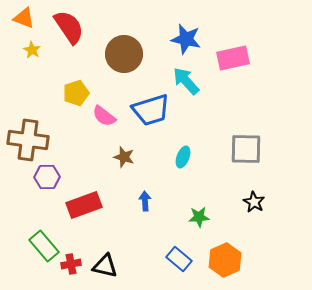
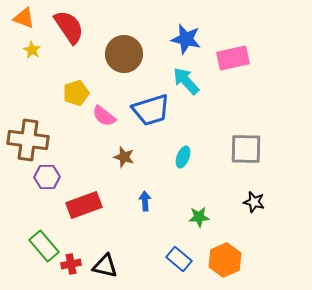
black star: rotated 15 degrees counterclockwise
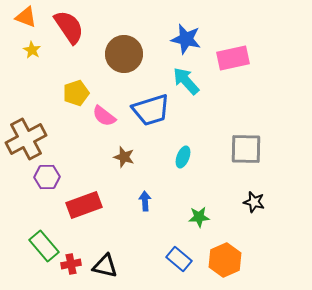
orange triangle: moved 2 px right, 1 px up
brown cross: moved 2 px left, 1 px up; rotated 36 degrees counterclockwise
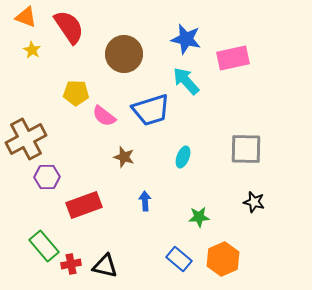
yellow pentagon: rotated 20 degrees clockwise
orange hexagon: moved 2 px left, 1 px up
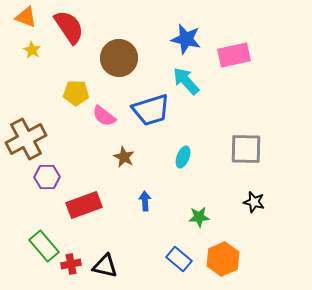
brown circle: moved 5 px left, 4 px down
pink rectangle: moved 1 px right, 3 px up
brown star: rotated 10 degrees clockwise
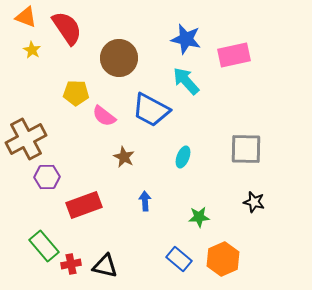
red semicircle: moved 2 px left, 1 px down
blue trapezoid: rotated 45 degrees clockwise
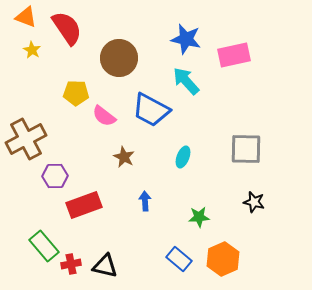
purple hexagon: moved 8 px right, 1 px up
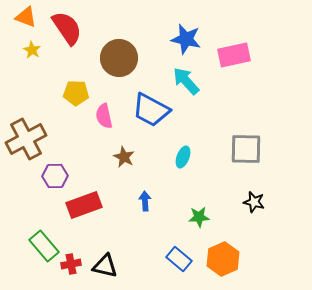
pink semicircle: rotated 40 degrees clockwise
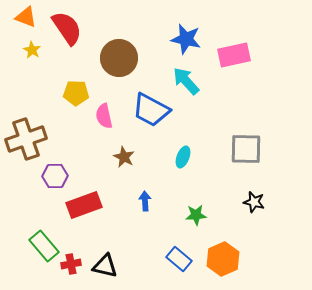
brown cross: rotated 9 degrees clockwise
green star: moved 3 px left, 2 px up
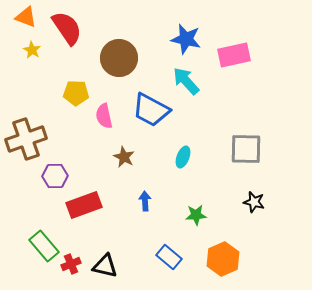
blue rectangle: moved 10 px left, 2 px up
red cross: rotated 12 degrees counterclockwise
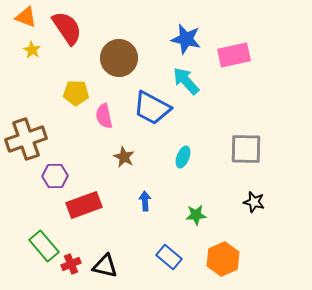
blue trapezoid: moved 1 px right, 2 px up
